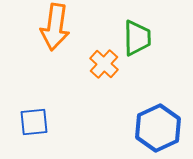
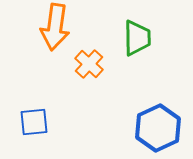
orange cross: moved 15 px left
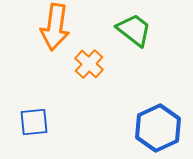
green trapezoid: moved 3 px left, 8 px up; rotated 51 degrees counterclockwise
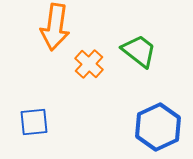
green trapezoid: moved 5 px right, 21 px down
blue hexagon: moved 1 px up
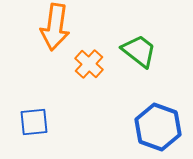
blue hexagon: rotated 15 degrees counterclockwise
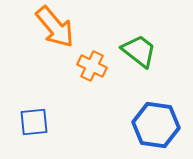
orange arrow: rotated 48 degrees counterclockwise
orange cross: moved 3 px right, 2 px down; rotated 16 degrees counterclockwise
blue hexagon: moved 2 px left, 2 px up; rotated 12 degrees counterclockwise
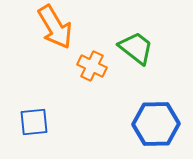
orange arrow: rotated 9 degrees clockwise
green trapezoid: moved 3 px left, 3 px up
blue hexagon: moved 1 px up; rotated 9 degrees counterclockwise
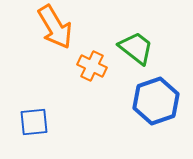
blue hexagon: moved 23 px up; rotated 18 degrees counterclockwise
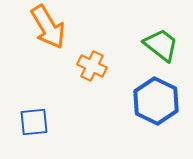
orange arrow: moved 7 px left
green trapezoid: moved 25 px right, 3 px up
blue hexagon: rotated 15 degrees counterclockwise
